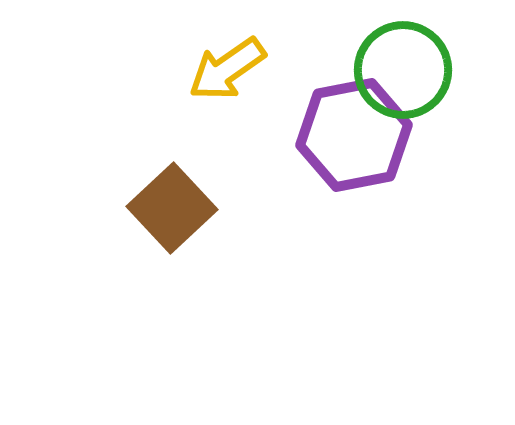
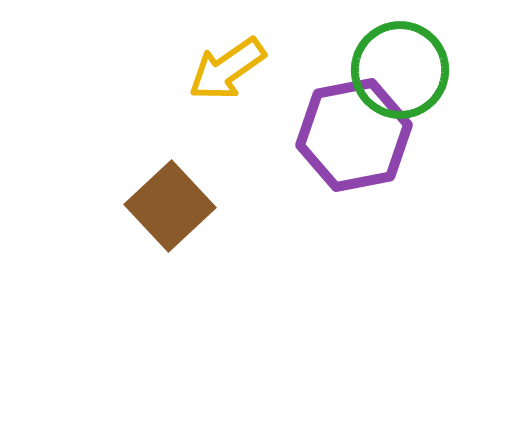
green circle: moved 3 px left
brown square: moved 2 px left, 2 px up
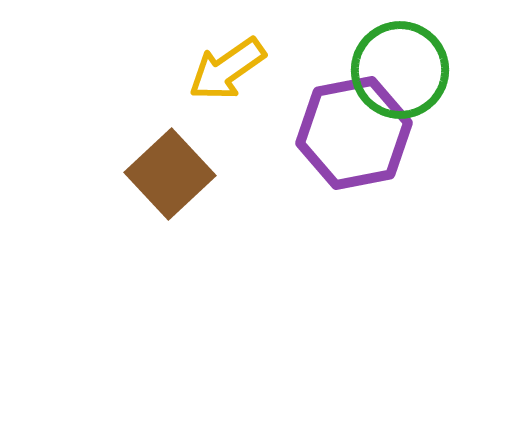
purple hexagon: moved 2 px up
brown square: moved 32 px up
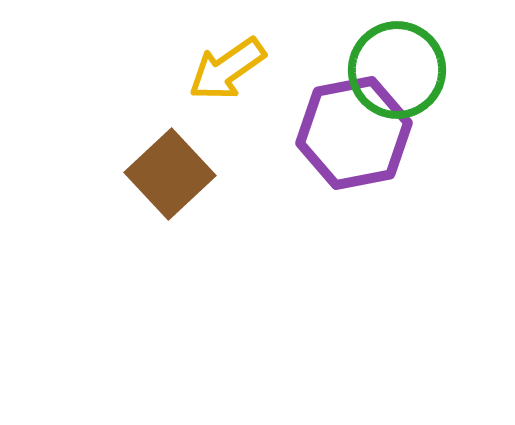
green circle: moved 3 px left
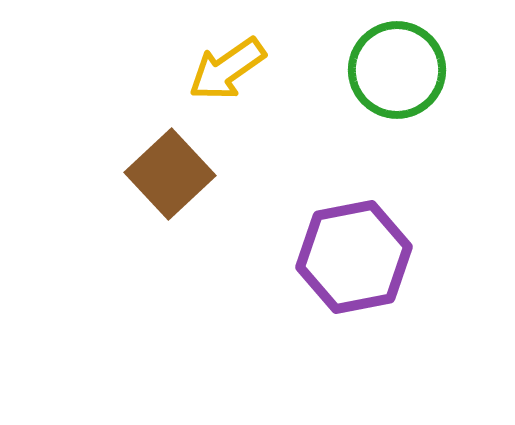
purple hexagon: moved 124 px down
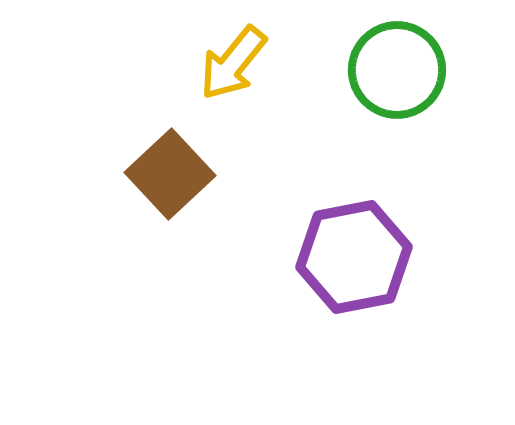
yellow arrow: moved 6 px right, 6 px up; rotated 16 degrees counterclockwise
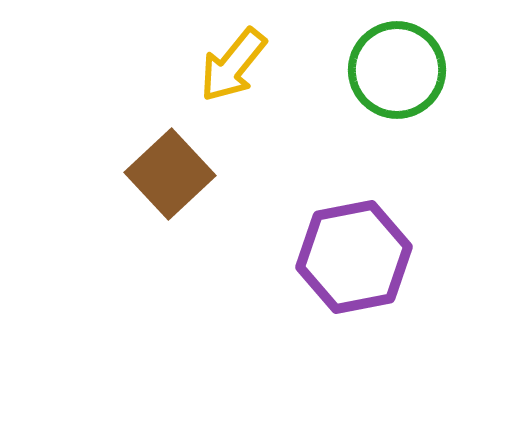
yellow arrow: moved 2 px down
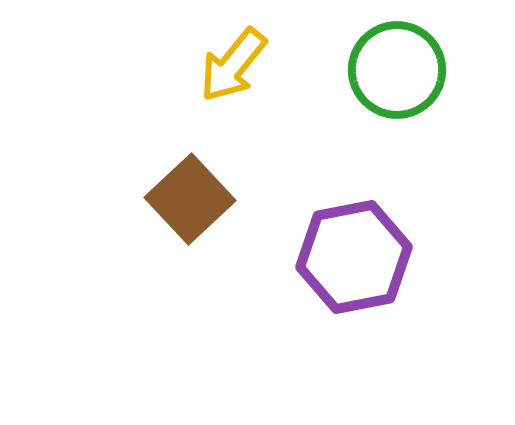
brown square: moved 20 px right, 25 px down
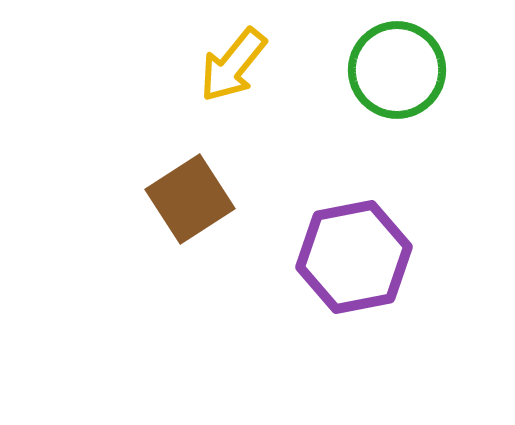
brown square: rotated 10 degrees clockwise
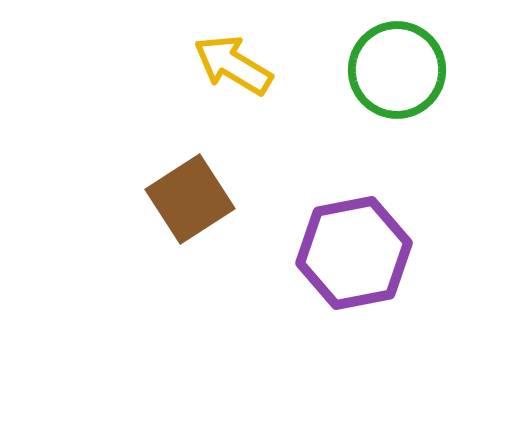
yellow arrow: rotated 82 degrees clockwise
purple hexagon: moved 4 px up
